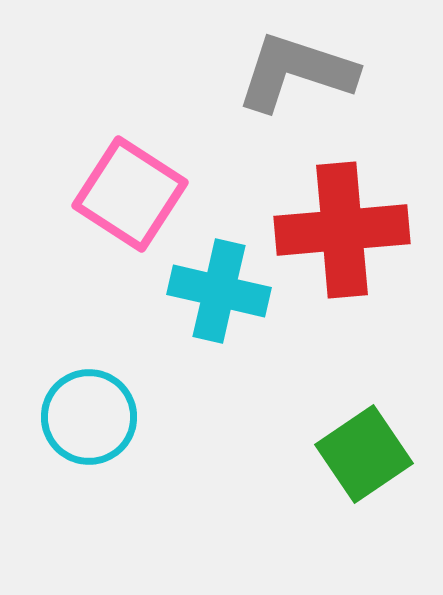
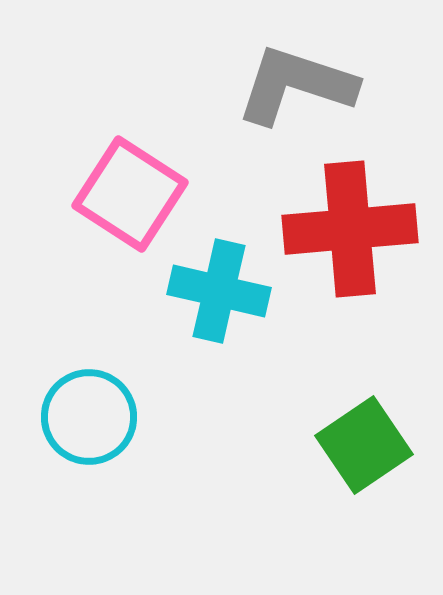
gray L-shape: moved 13 px down
red cross: moved 8 px right, 1 px up
green square: moved 9 px up
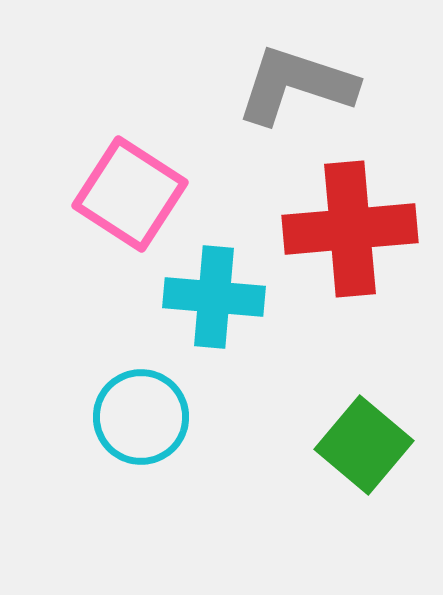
cyan cross: moved 5 px left, 6 px down; rotated 8 degrees counterclockwise
cyan circle: moved 52 px right
green square: rotated 16 degrees counterclockwise
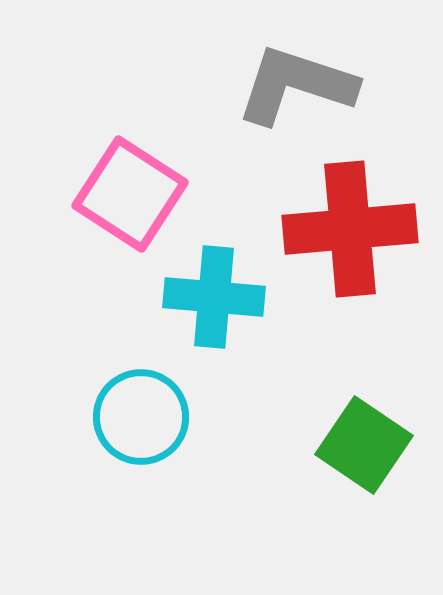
green square: rotated 6 degrees counterclockwise
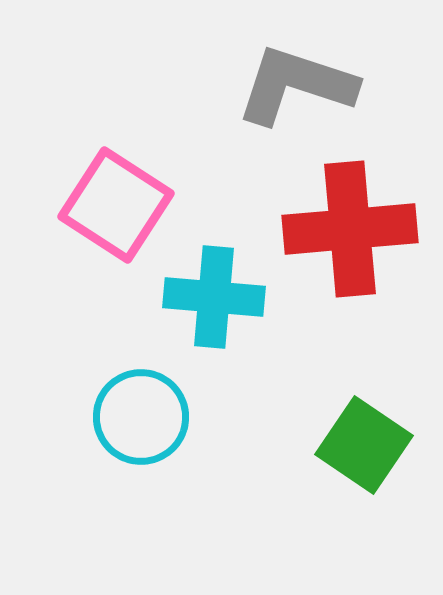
pink square: moved 14 px left, 11 px down
